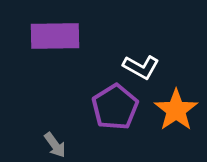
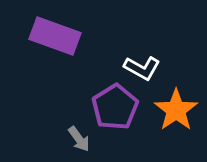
purple rectangle: rotated 21 degrees clockwise
white L-shape: moved 1 px right, 1 px down
gray arrow: moved 24 px right, 6 px up
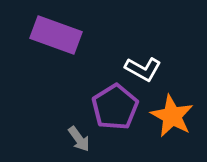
purple rectangle: moved 1 px right, 1 px up
white L-shape: moved 1 px right, 1 px down
orange star: moved 4 px left, 6 px down; rotated 9 degrees counterclockwise
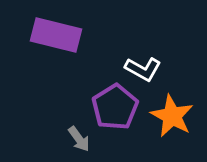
purple rectangle: rotated 6 degrees counterclockwise
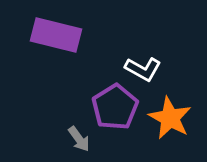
orange star: moved 2 px left, 2 px down
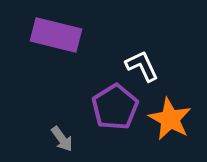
white L-shape: moved 1 px left, 3 px up; rotated 144 degrees counterclockwise
orange star: moved 1 px down
gray arrow: moved 17 px left
